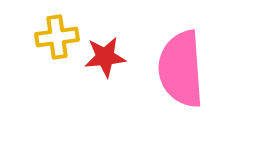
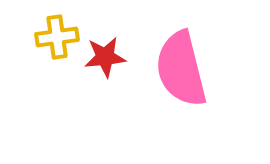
pink semicircle: rotated 10 degrees counterclockwise
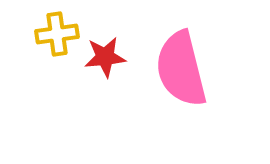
yellow cross: moved 3 px up
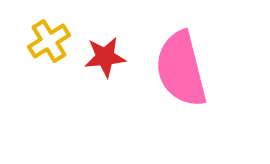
yellow cross: moved 8 px left, 7 px down; rotated 24 degrees counterclockwise
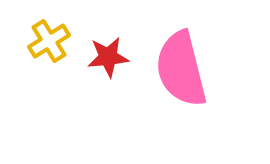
red star: moved 3 px right
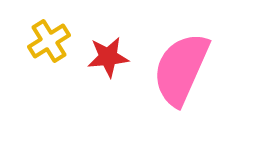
pink semicircle: rotated 38 degrees clockwise
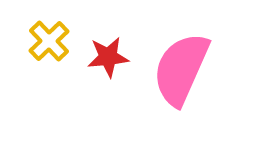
yellow cross: rotated 12 degrees counterclockwise
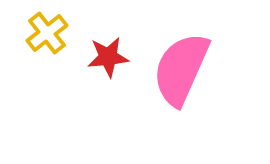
yellow cross: moved 2 px left, 8 px up; rotated 6 degrees clockwise
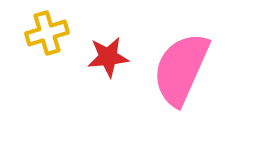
yellow cross: rotated 21 degrees clockwise
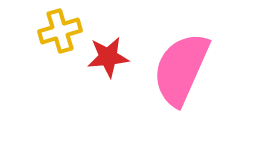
yellow cross: moved 13 px right, 2 px up
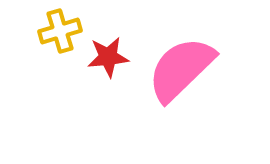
pink semicircle: rotated 22 degrees clockwise
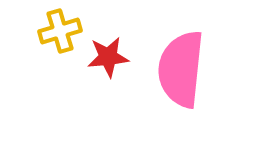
pink semicircle: rotated 40 degrees counterclockwise
